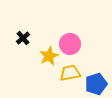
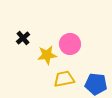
yellow star: moved 2 px left, 1 px up; rotated 18 degrees clockwise
yellow trapezoid: moved 6 px left, 6 px down
blue pentagon: rotated 25 degrees clockwise
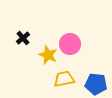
yellow star: moved 1 px right; rotated 30 degrees clockwise
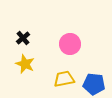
yellow star: moved 23 px left, 9 px down
blue pentagon: moved 2 px left
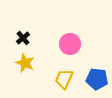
yellow star: moved 1 px up
yellow trapezoid: rotated 55 degrees counterclockwise
blue pentagon: moved 3 px right, 5 px up
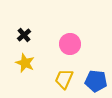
black cross: moved 1 px right, 3 px up
blue pentagon: moved 1 px left, 2 px down
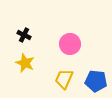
black cross: rotated 24 degrees counterclockwise
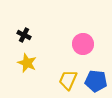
pink circle: moved 13 px right
yellow star: moved 2 px right
yellow trapezoid: moved 4 px right, 1 px down
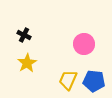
pink circle: moved 1 px right
yellow star: rotated 18 degrees clockwise
blue pentagon: moved 2 px left
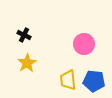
yellow trapezoid: rotated 30 degrees counterclockwise
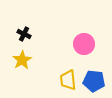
black cross: moved 1 px up
yellow star: moved 5 px left, 3 px up
